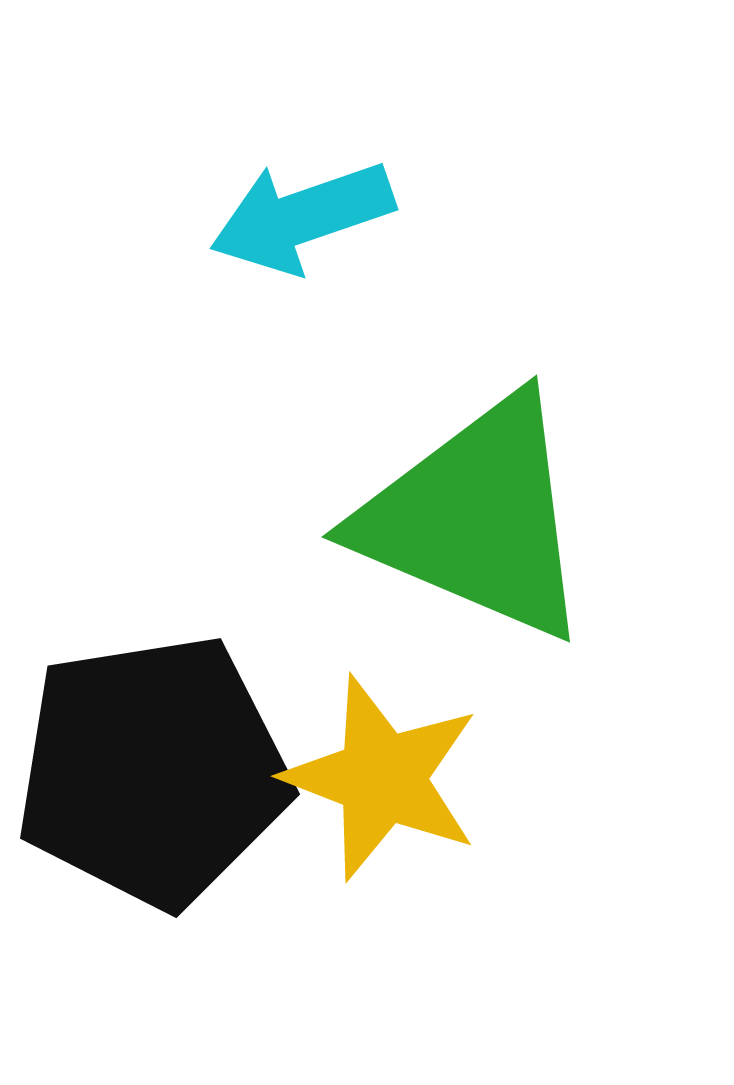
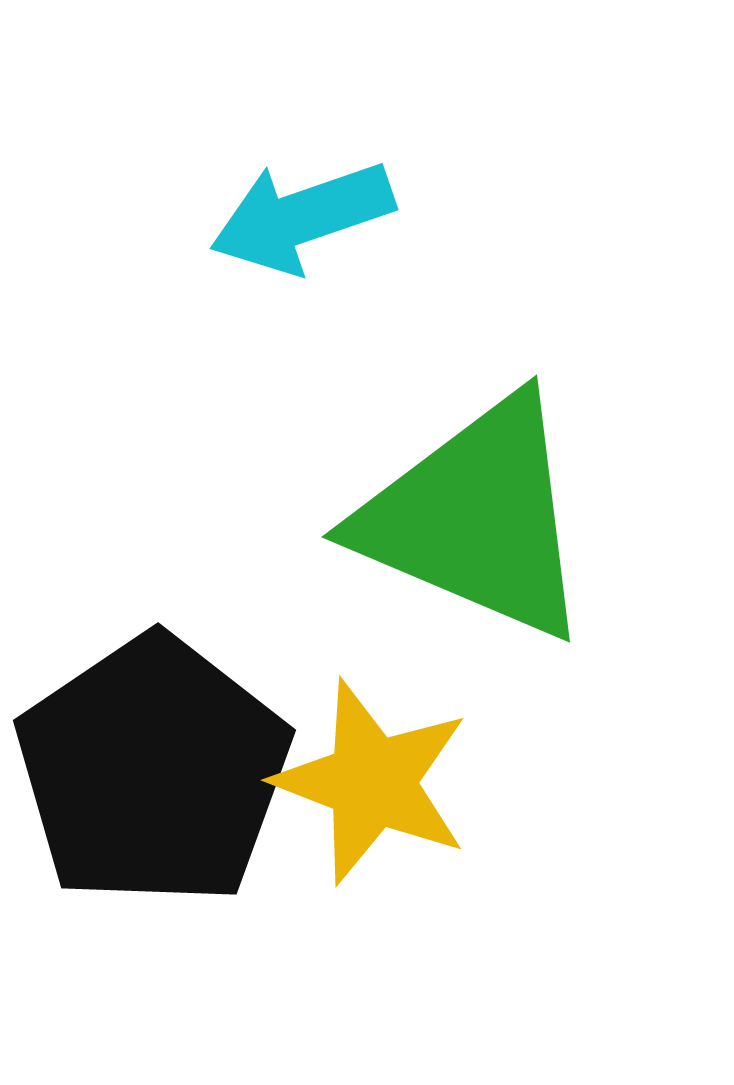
black pentagon: rotated 25 degrees counterclockwise
yellow star: moved 10 px left, 4 px down
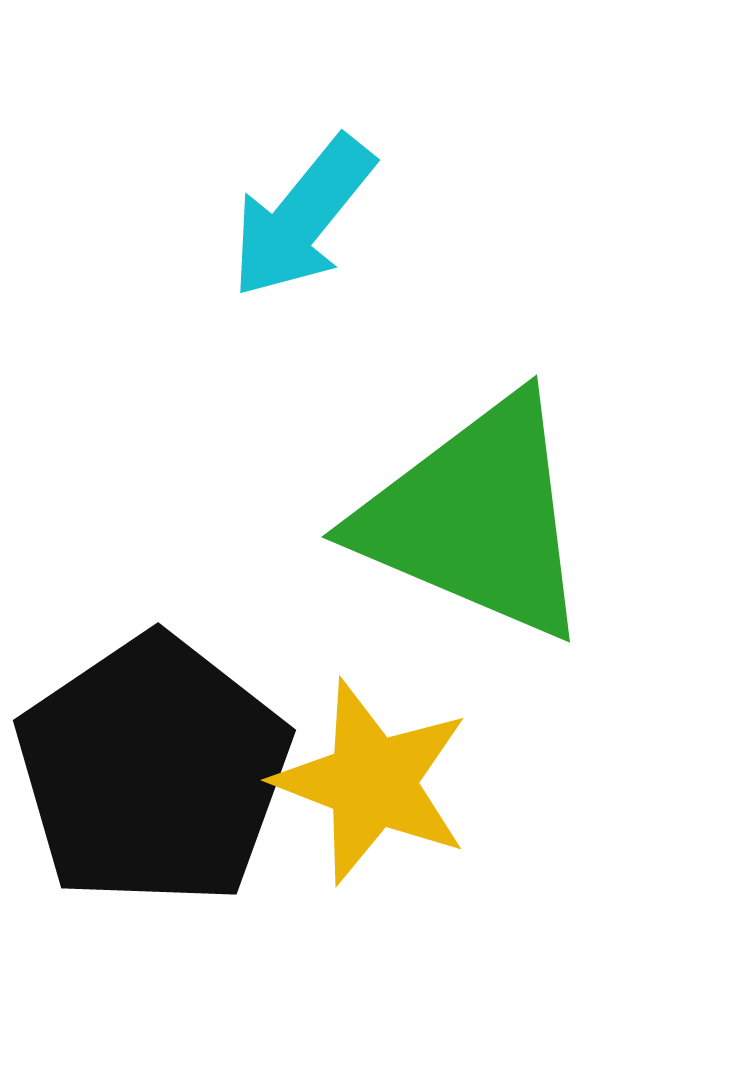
cyan arrow: rotated 32 degrees counterclockwise
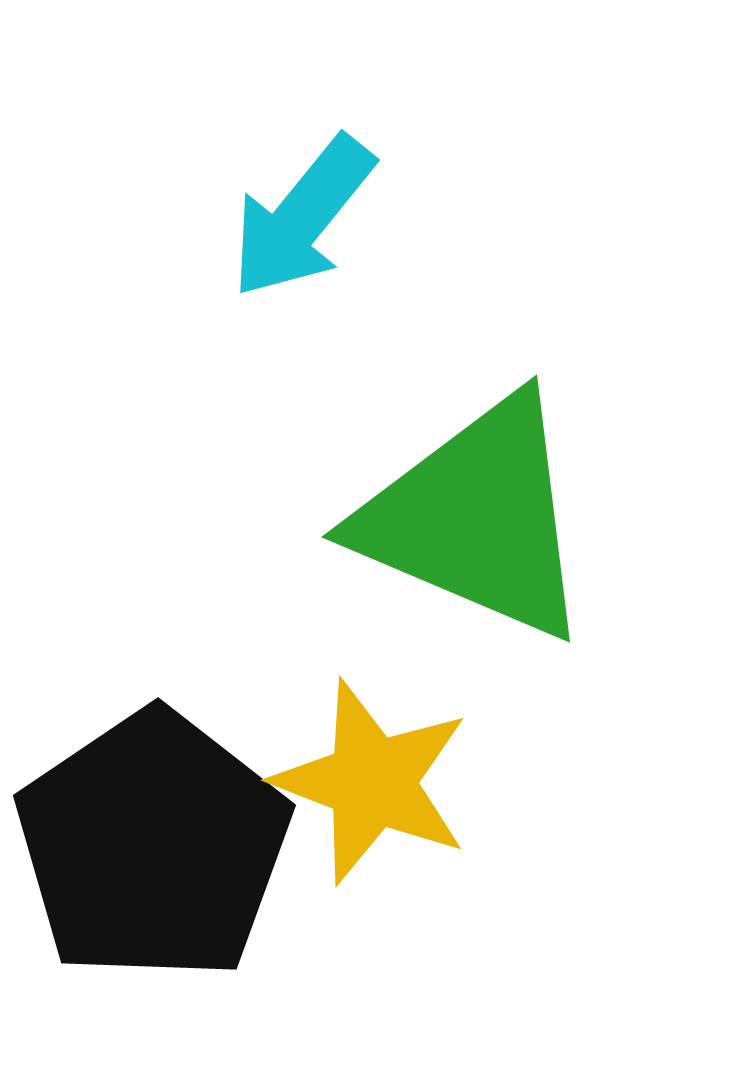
black pentagon: moved 75 px down
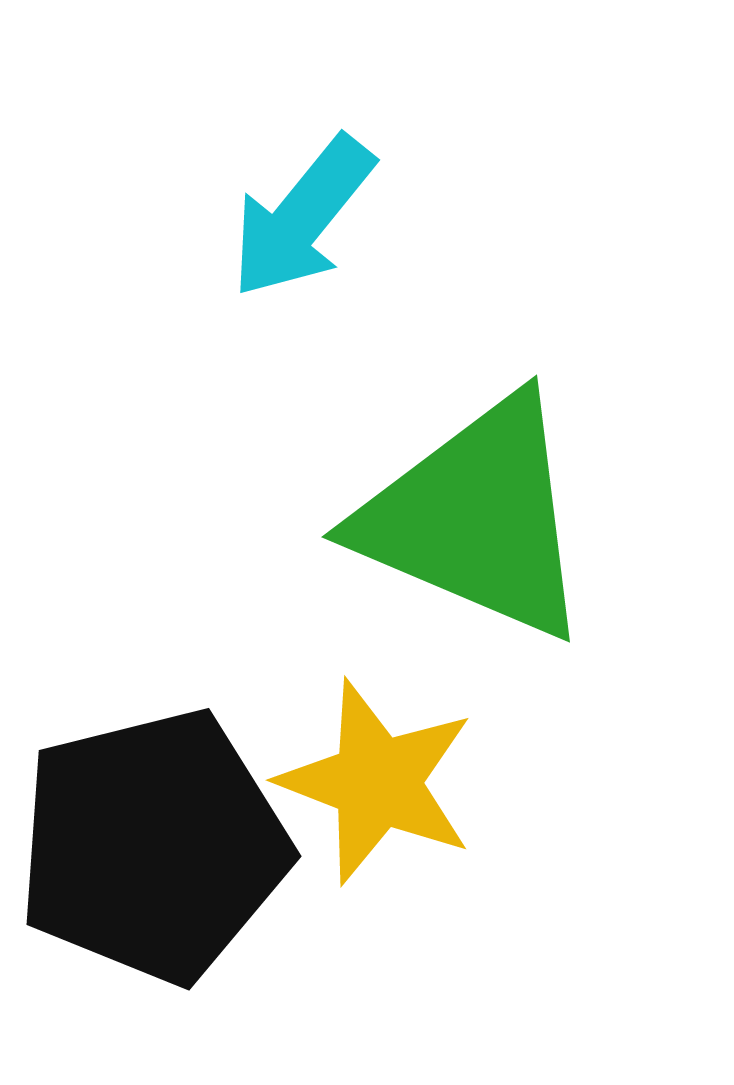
yellow star: moved 5 px right
black pentagon: rotated 20 degrees clockwise
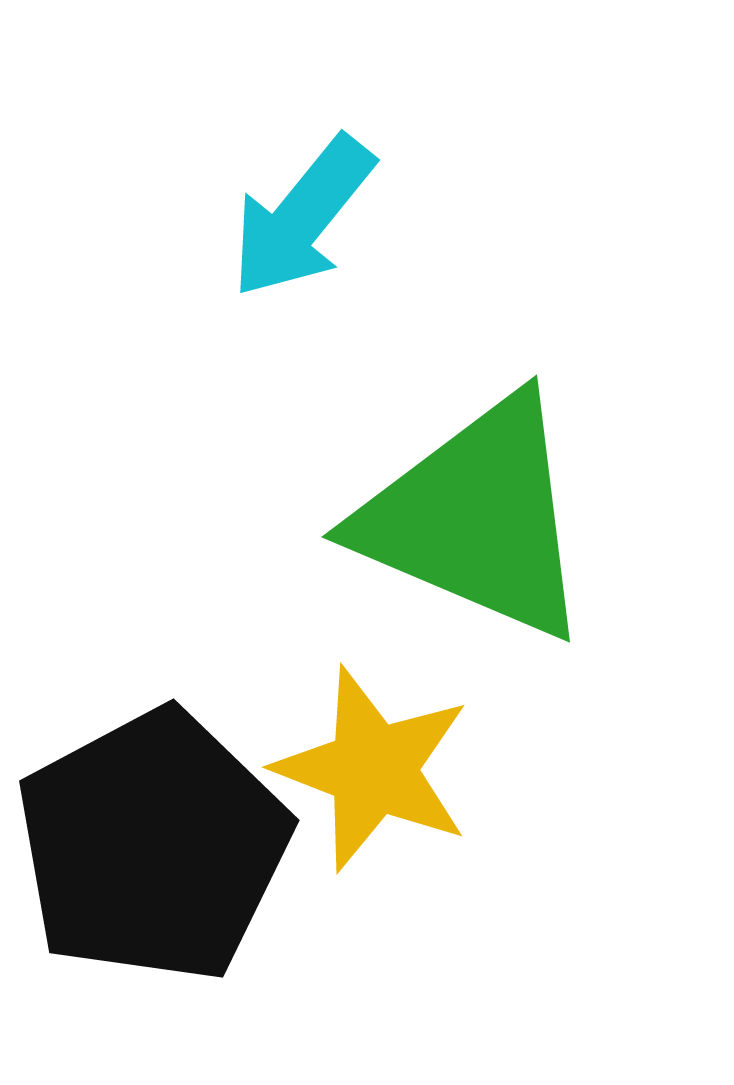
yellow star: moved 4 px left, 13 px up
black pentagon: rotated 14 degrees counterclockwise
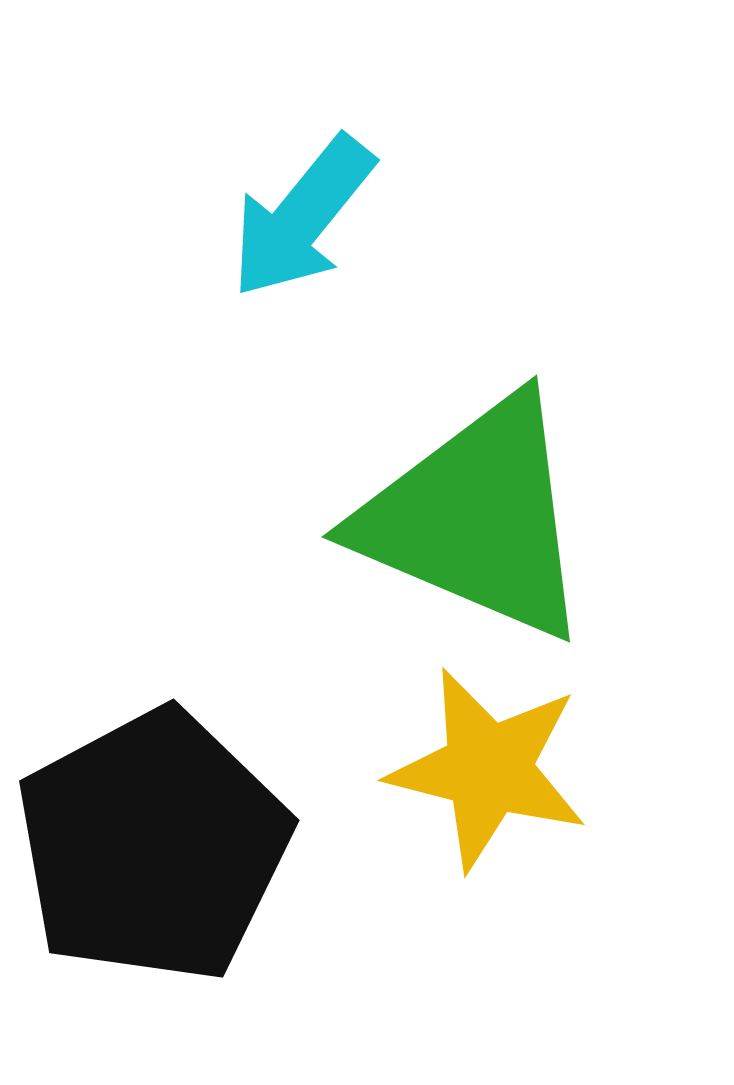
yellow star: moved 115 px right; rotated 7 degrees counterclockwise
